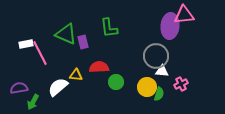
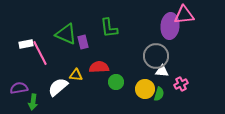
yellow circle: moved 2 px left, 2 px down
green arrow: rotated 21 degrees counterclockwise
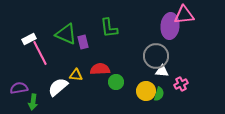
white rectangle: moved 3 px right, 5 px up; rotated 16 degrees counterclockwise
red semicircle: moved 1 px right, 2 px down
yellow circle: moved 1 px right, 2 px down
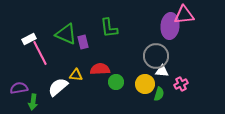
yellow circle: moved 1 px left, 7 px up
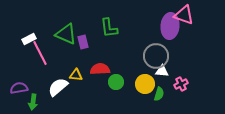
pink triangle: rotated 25 degrees clockwise
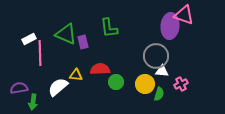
pink line: rotated 25 degrees clockwise
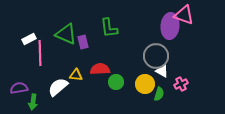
white triangle: rotated 24 degrees clockwise
